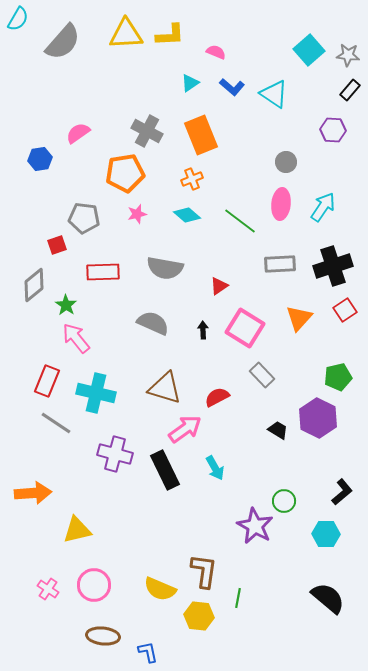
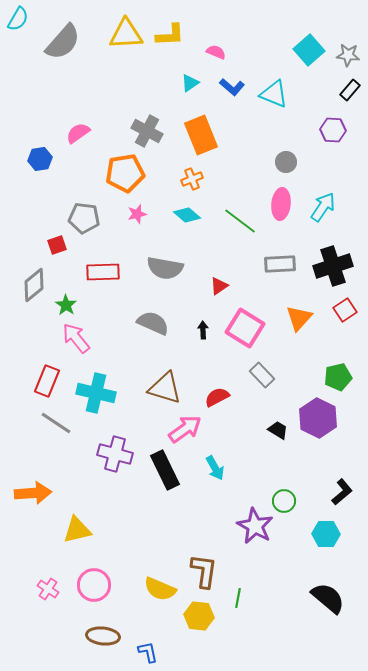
cyan triangle at (274, 94): rotated 12 degrees counterclockwise
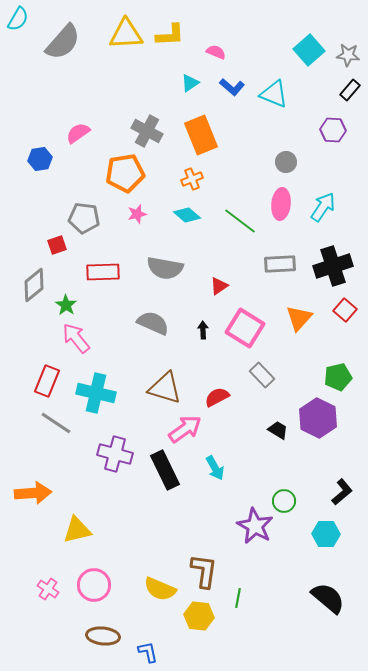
red square at (345, 310): rotated 15 degrees counterclockwise
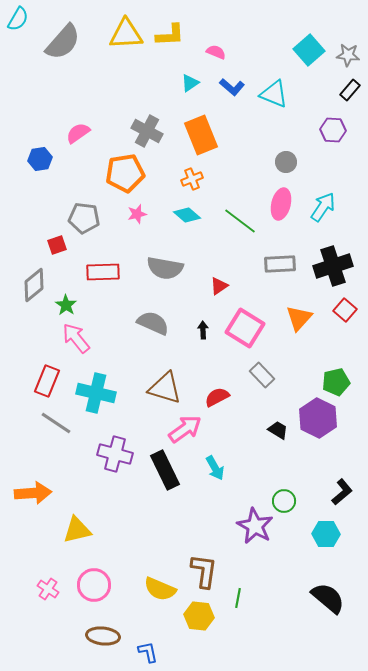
pink ellipse at (281, 204): rotated 8 degrees clockwise
green pentagon at (338, 377): moved 2 px left, 5 px down
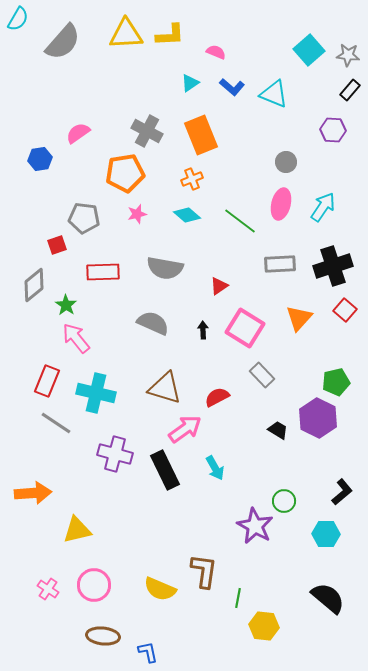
yellow hexagon at (199, 616): moved 65 px right, 10 px down
